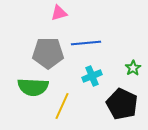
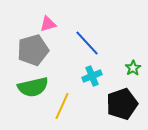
pink triangle: moved 11 px left, 11 px down
blue line: moved 1 px right; rotated 52 degrees clockwise
gray pentagon: moved 15 px left, 3 px up; rotated 16 degrees counterclockwise
green semicircle: rotated 16 degrees counterclockwise
black pentagon: rotated 28 degrees clockwise
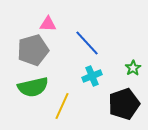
pink triangle: rotated 18 degrees clockwise
black pentagon: moved 2 px right
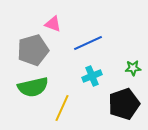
pink triangle: moved 5 px right; rotated 18 degrees clockwise
blue line: moved 1 px right; rotated 72 degrees counterclockwise
green star: rotated 28 degrees clockwise
yellow line: moved 2 px down
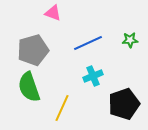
pink triangle: moved 11 px up
green star: moved 3 px left, 28 px up
cyan cross: moved 1 px right
green semicircle: moved 4 px left; rotated 84 degrees clockwise
